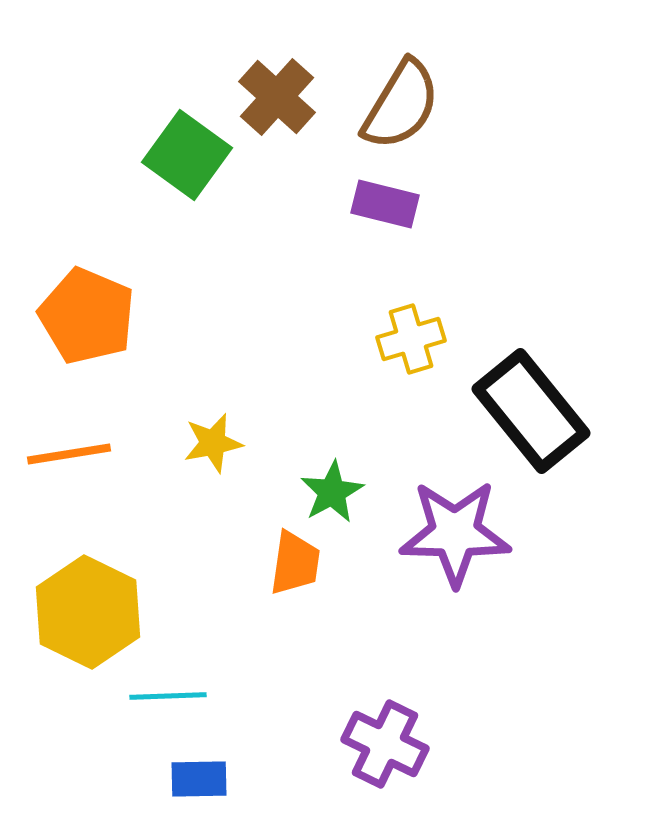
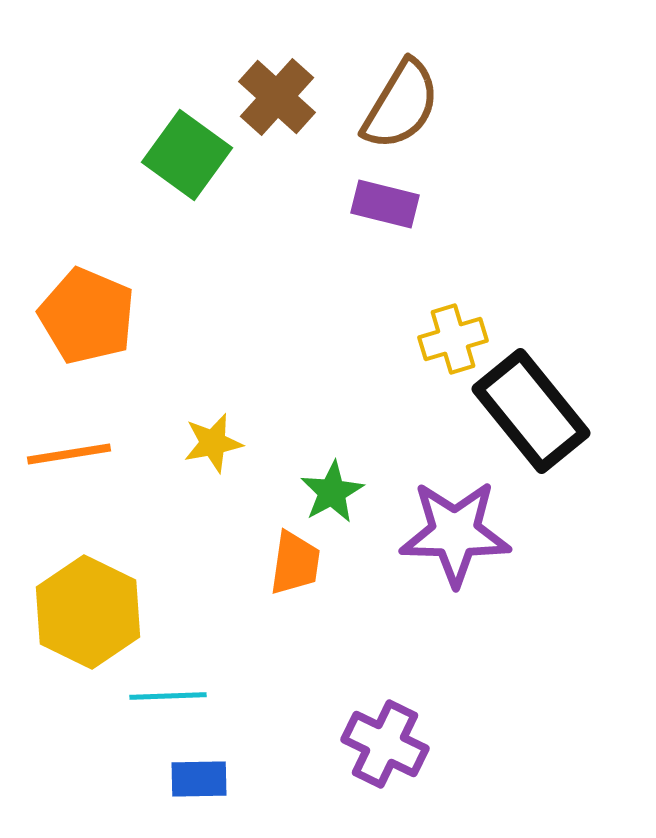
yellow cross: moved 42 px right
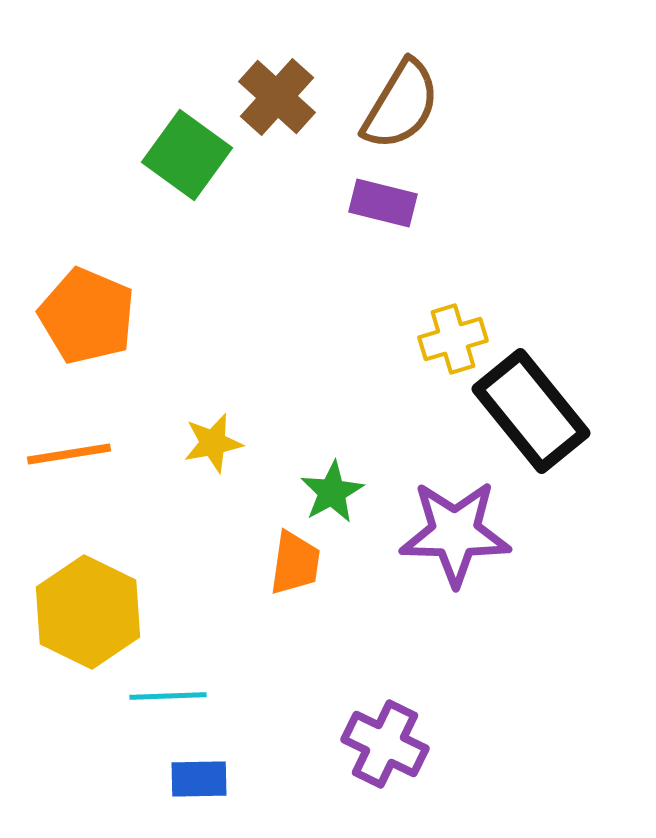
purple rectangle: moved 2 px left, 1 px up
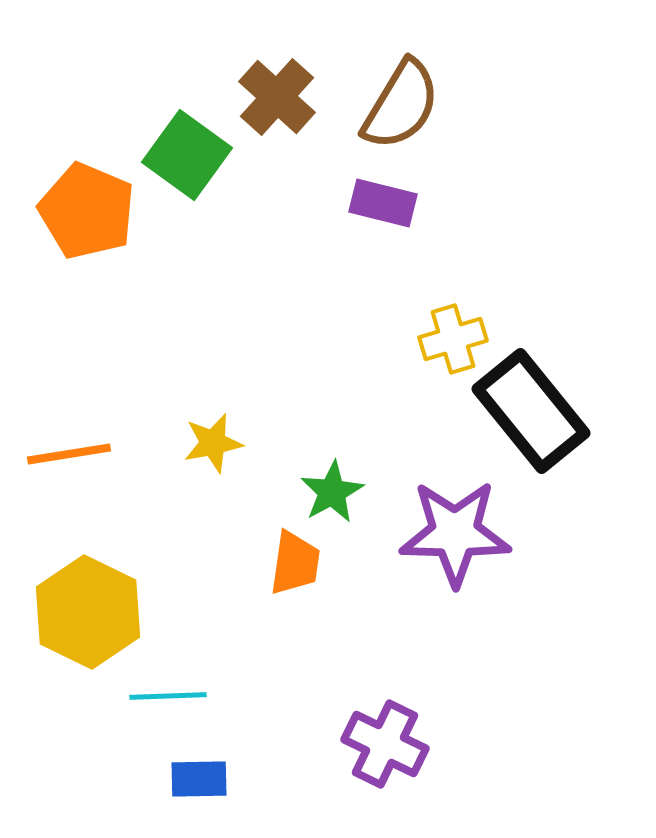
orange pentagon: moved 105 px up
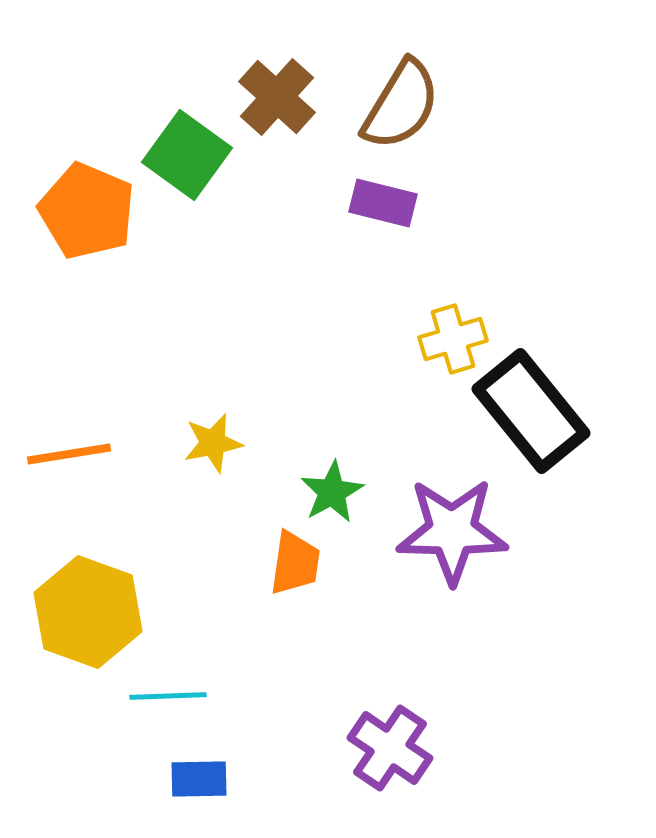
purple star: moved 3 px left, 2 px up
yellow hexagon: rotated 6 degrees counterclockwise
purple cross: moved 5 px right, 4 px down; rotated 8 degrees clockwise
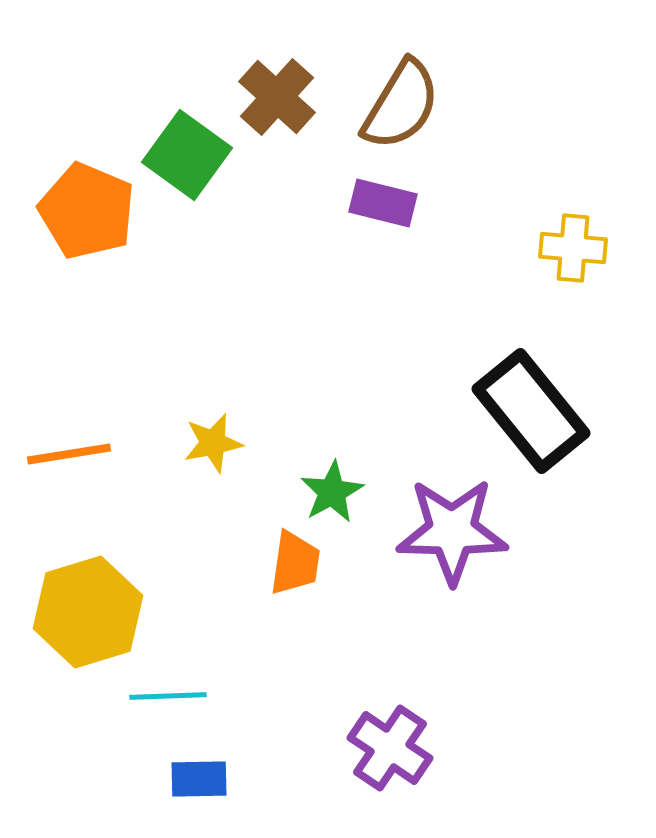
yellow cross: moved 120 px right, 91 px up; rotated 22 degrees clockwise
yellow hexagon: rotated 23 degrees clockwise
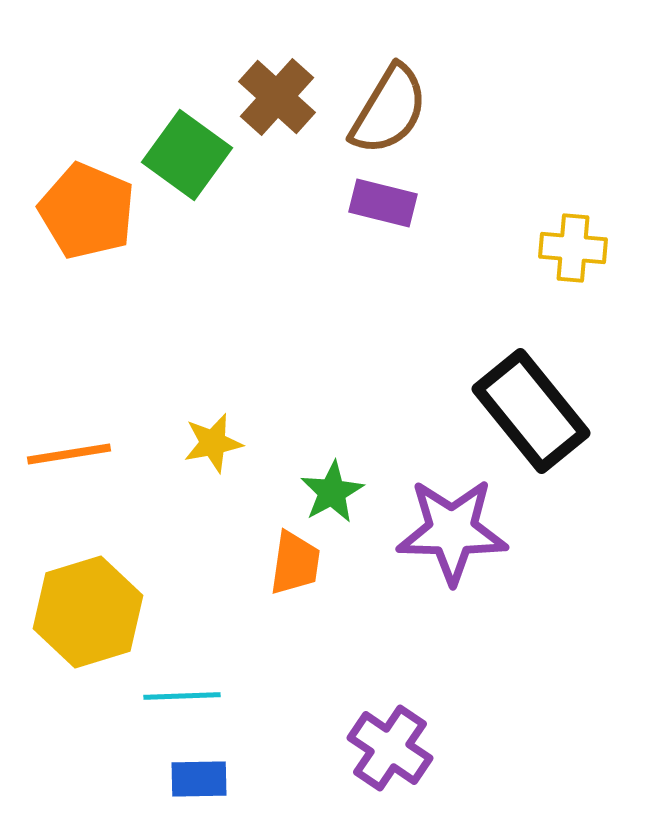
brown semicircle: moved 12 px left, 5 px down
cyan line: moved 14 px right
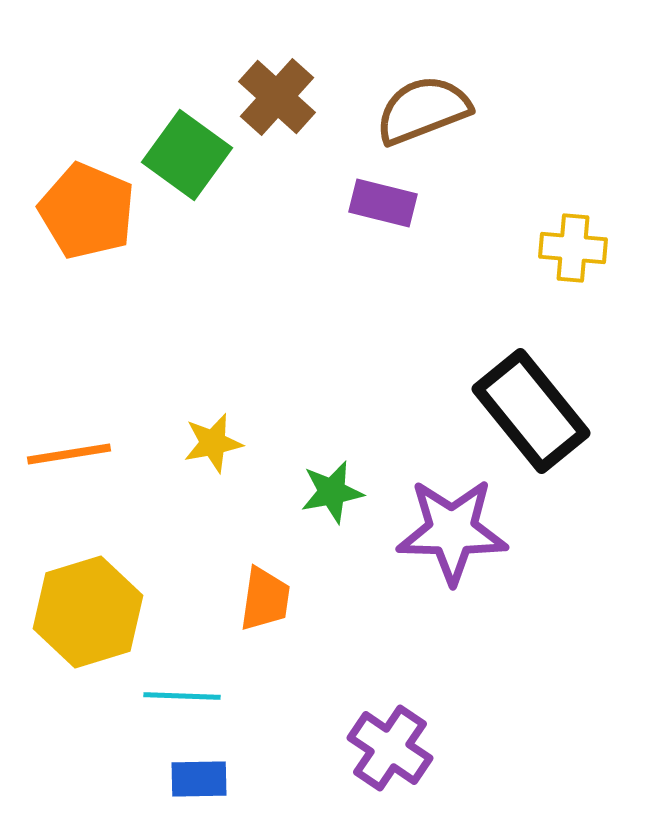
brown semicircle: moved 34 px right; rotated 142 degrees counterclockwise
green star: rotated 18 degrees clockwise
orange trapezoid: moved 30 px left, 36 px down
cyan line: rotated 4 degrees clockwise
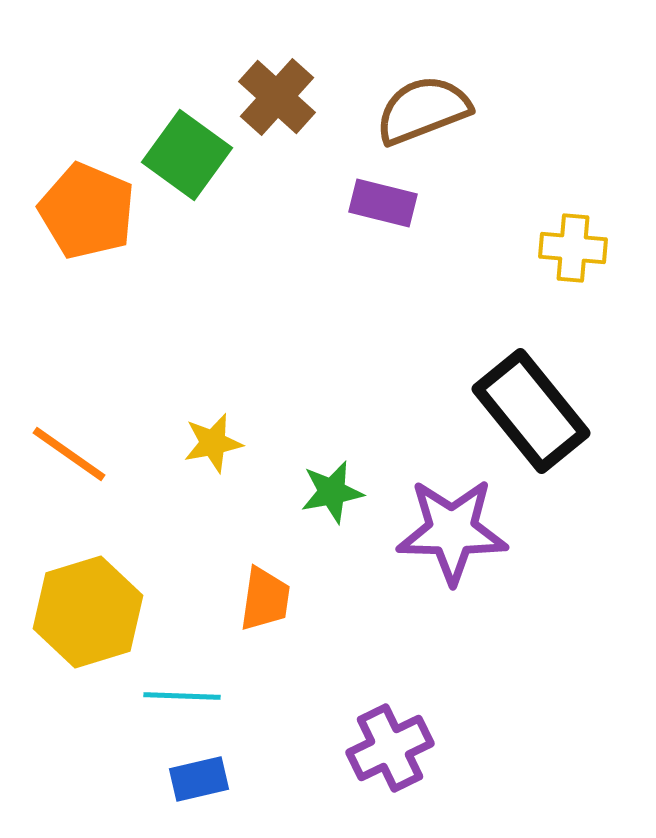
orange line: rotated 44 degrees clockwise
purple cross: rotated 30 degrees clockwise
blue rectangle: rotated 12 degrees counterclockwise
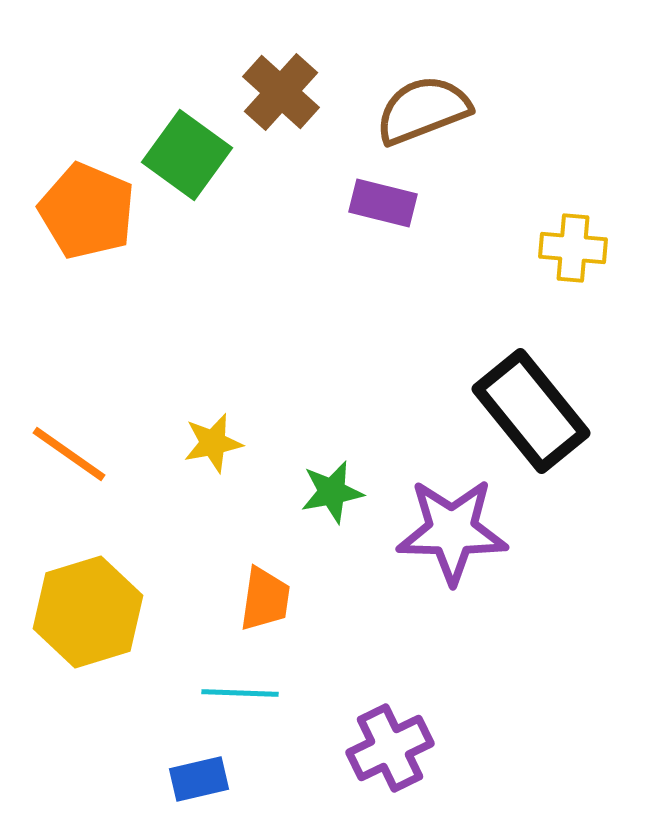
brown cross: moved 4 px right, 5 px up
cyan line: moved 58 px right, 3 px up
